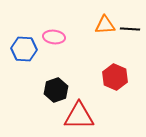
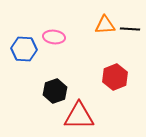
red hexagon: rotated 15 degrees clockwise
black hexagon: moved 1 px left, 1 px down
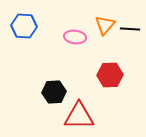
orange triangle: rotated 45 degrees counterclockwise
pink ellipse: moved 21 px right
blue hexagon: moved 23 px up
red hexagon: moved 5 px left, 2 px up; rotated 20 degrees clockwise
black hexagon: moved 1 px left, 1 px down; rotated 15 degrees clockwise
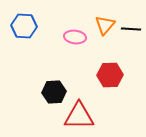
black line: moved 1 px right
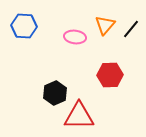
black line: rotated 54 degrees counterclockwise
black hexagon: moved 1 px right, 1 px down; rotated 20 degrees counterclockwise
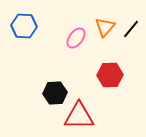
orange triangle: moved 2 px down
pink ellipse: moved 1 px right, 1 px down; rotated 60 degrees counterclockwise
black hexagon: rotated 20 degrees clockwise
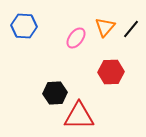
red hexagon: moved 1 px right, 3 px up
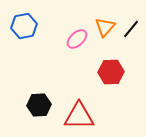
blue hexagon: rotated 15 degrees counterclockwise
pink ellipse: moved 1 px right, 1 px down; rotated 10 degrees clockwise
black hexagon: moved 16 px left, 12 px down
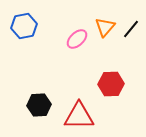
red hexagon: moved 12 px down
